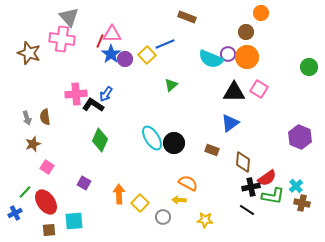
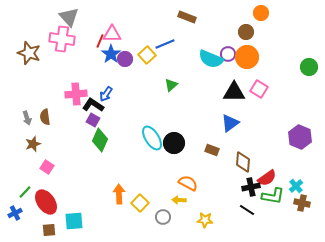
purple square at (84, 183): moved 9 px right, 63 px up
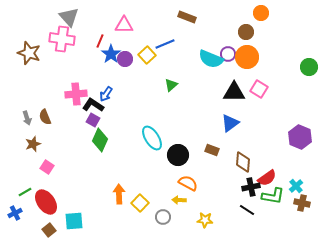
pink triangle at (112, 34): moved 12 px right, 9 px up
brown semicircle at (45, 117): rotated 14 degrees counterclockwise
black circle at (174, 143): moved 4 px right, 12 px down
green line at (25, 192): rotated 16 degrees clockwise
brown square at (49, 230): rotated 32 degrees counterclockwise
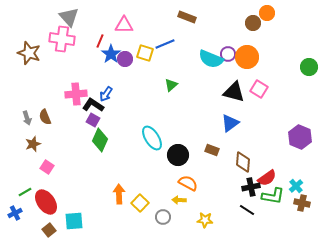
orange circle at (261, 13): moved 6 px right
brown circle at (246, 32): moved 7 px right, 9 px up
yellow square at (147, 55): moved 2 px left, 2 px up; rotated 30 degrees counterclockwise
black triangle at (234, 92): rotated 15 degrees clockwise
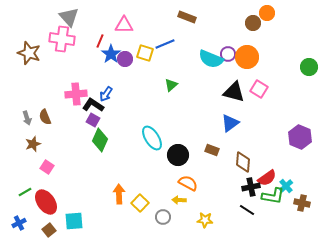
cyan cross at (296, 186): moved 10 px left
blue cross at (15, 213): moved 4 px right, 10 px down
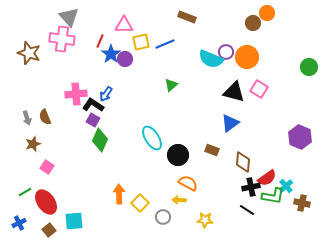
yellow square at (145, 53): moved 4 px left, 11 px up; rotated 30 degrees counterclockwise
purple circle at (228, 54): moved 2 px left, 2 px up
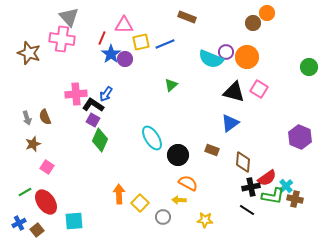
red line at (100, 41): moved 2 px right, 3 px up
brown cross at (302, 203): moved 7 px left, 4 px up
brown square at (49, 230): moved 12 px left
